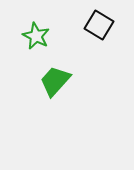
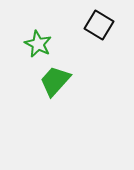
green star: moved 2 px right, 8 px down
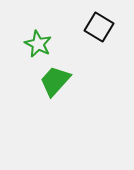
black square: moved 2 px down
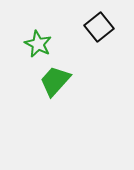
black square: rotated 20 degrees clockwise
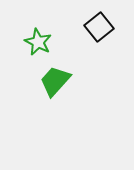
green star: moved 2 px up
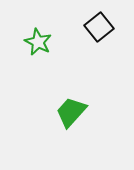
green trapezoid: moved 16 px right, 31 px down
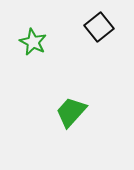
green star: moved 5 px left
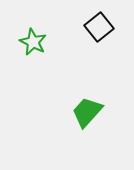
green trapezoid: moved 16 px right
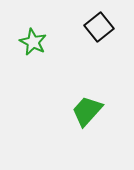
green trapezoid: moved 1 px up
